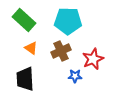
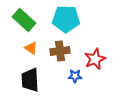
cyan pentagon: moved 2 px left, 2 px up
brown cross: moved 1 px left; rotated 18 degrees clockwise
red star: moved 2 px right
black trapezoid: moved 5 px right, 1 px down
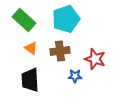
cyan pentagon: rotated 20 degrees counterclockwise
red star: rotated 30 degrees counterclockwise
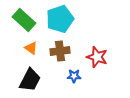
cyan pentagon: moved 6 px left
red star: moved 2 px right, 2 px up
blue star: moved 1 px left
black trapezoid: rotated 150 degrees counterclockwise
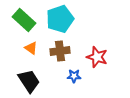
black trapezoid: moved 1 px left, 1 px down; rotated 60 degrees counterclockwise
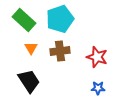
orange triangle: rotated 24 degrees clockwise
blue star: moved 24 px right, 12 px down
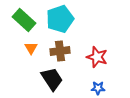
black trapezoid: moved 23 px right, 2 px up
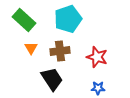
cyan pentagon: moved 8 px right
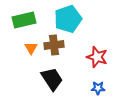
green rectangle: rotated 55 degrees counterclockwise
brown cross: moved 6 px left, 6 px up
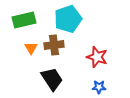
blue star: moved 1 px right, 1 px up
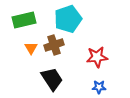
brown cross: rotated 12 degrees counterclockwise
red star: rotated 25 degrees counterclockwise
